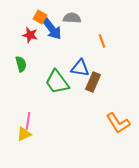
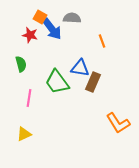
pink line: moved 1 px right, 23 px up
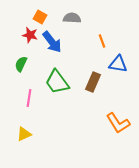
blue arrow: moved 13 px down
green semicircle: rotated 140 degrees counterclockwise
blue triangle: moved 38 px right, 4 px up
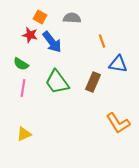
green semicircle: rotated 84 degrees counterclockwise
pink line: moved 6 px left, 10 px up
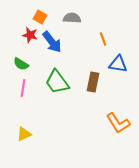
orange line: moved 1 px right, 2 px up
brown rectangle: rotated 12 degrees counterclockwise
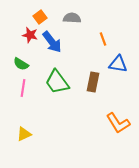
orange square: rotated 24 degrees clockwise
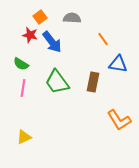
orange line: rotated 16 degrees counterclockwise
orange L-shape: moved 1 px right, 3 px up
yellow triangle: moved 3 px down
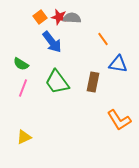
red star: moved 29 px right, 18 px up
pink line: rotated 12 degrees clockwise
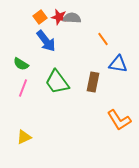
blue arrow: moved 6 px left, 1 px up
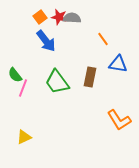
green semicircle: moved 6 px left, 11 px down; rotated 21 degrees clockwise
brown rectangle: moved 3 px left, 5 px up
